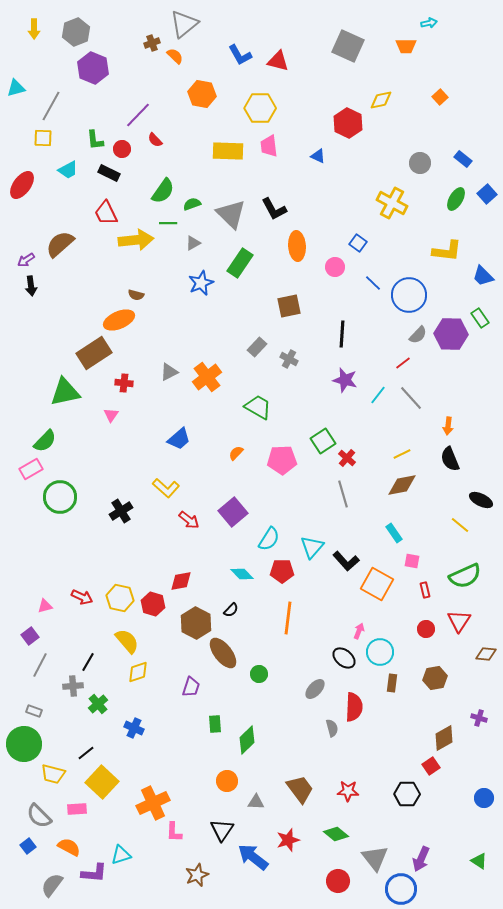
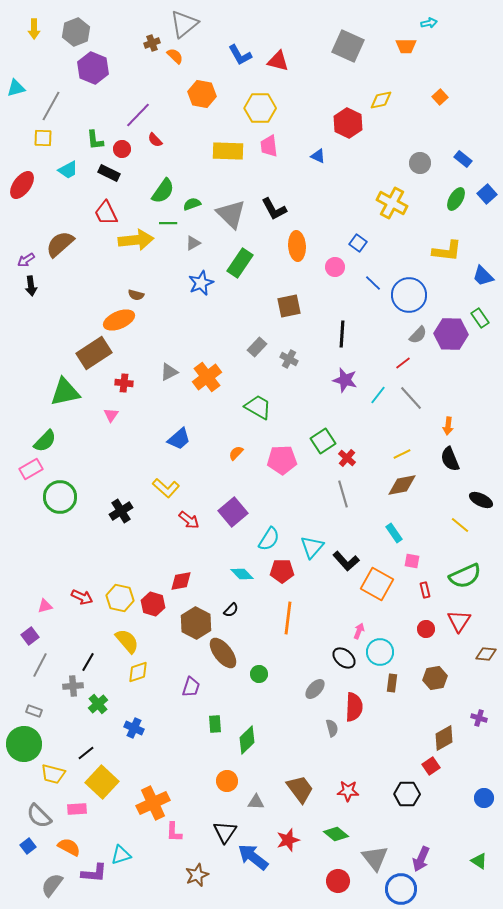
black triangle at (222, 830): moved 3 px right, 2 px down
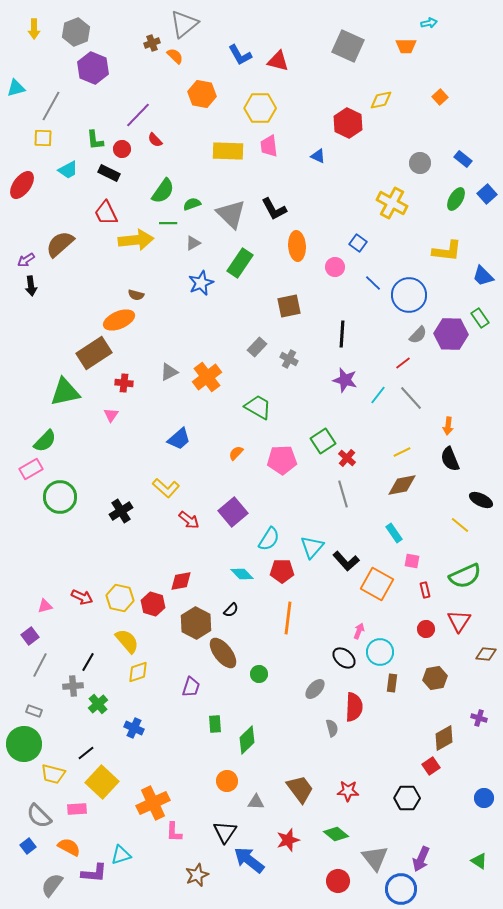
yellow line at (402, 454): moved 2 px up
black hexagon at (407, 794): moved 4 px down
blue arrow at (253, 857): moved 4 px left, 3 px down
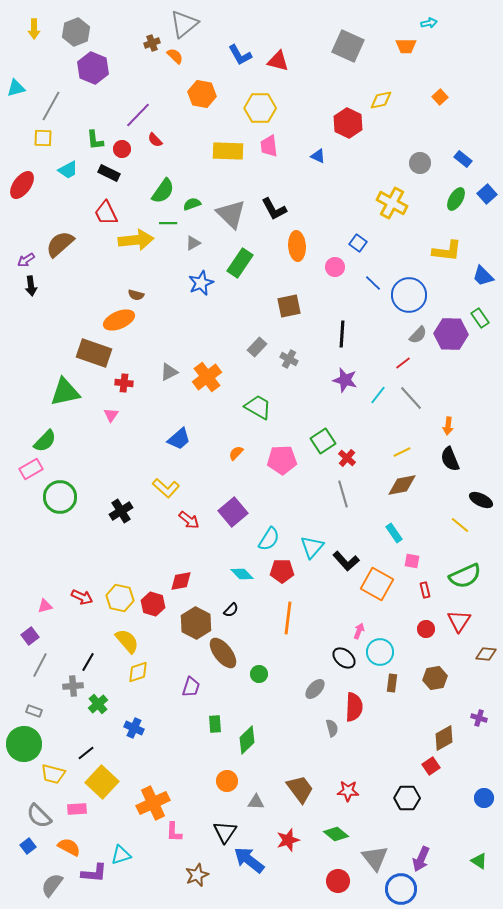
brown rectangle at (94, 353): rotated 52 degrees clockwise
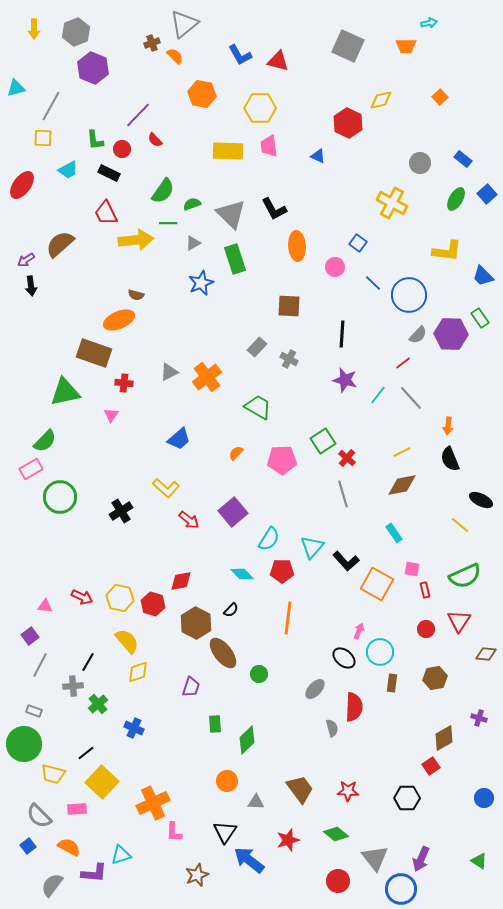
green rectangle at (240, 263): moved 5 px left, 4 px up; rotated 52 degrees counterclockwise
brown square at (289, 306): rotated 15 degrees clockwise
pink square at (412, 561): moved 8 px down
pink triangle at (45, 606): rotated 21 degrees clockwise
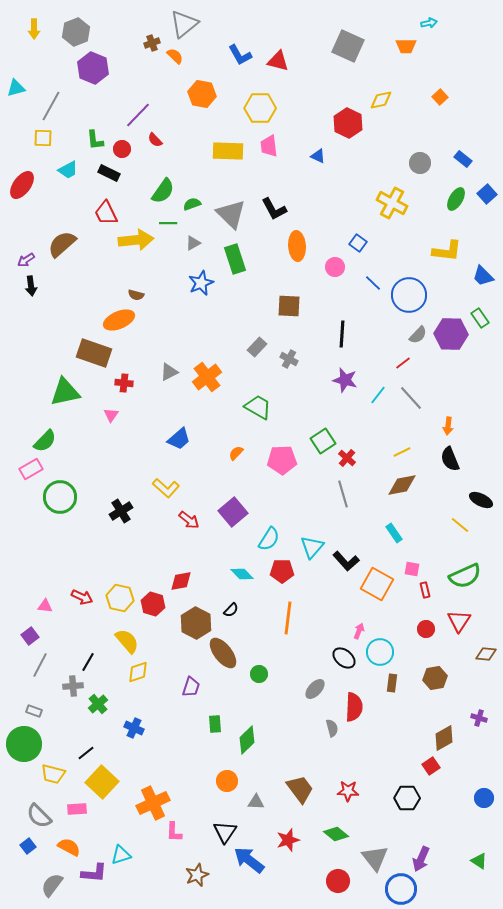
brown semicircle at (60, 244): moved 2 px right
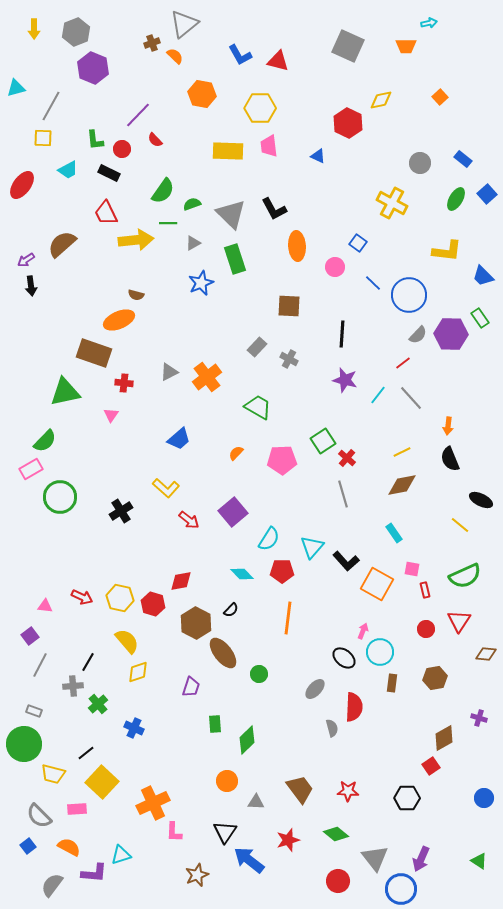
pink arrow at (359, 631): moved 4 px right
